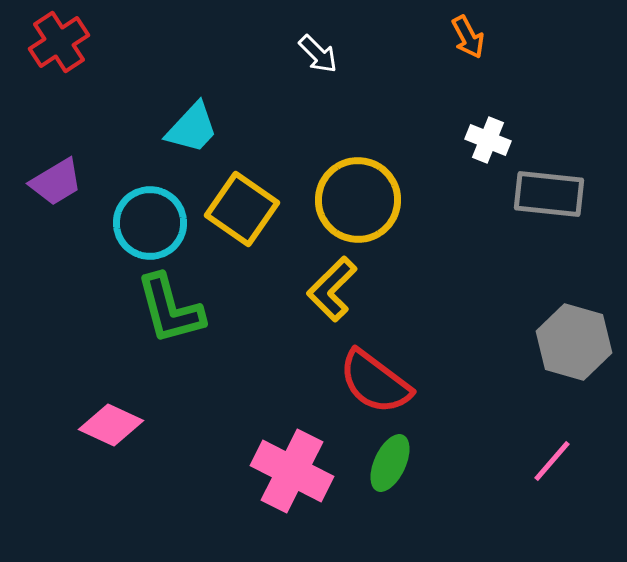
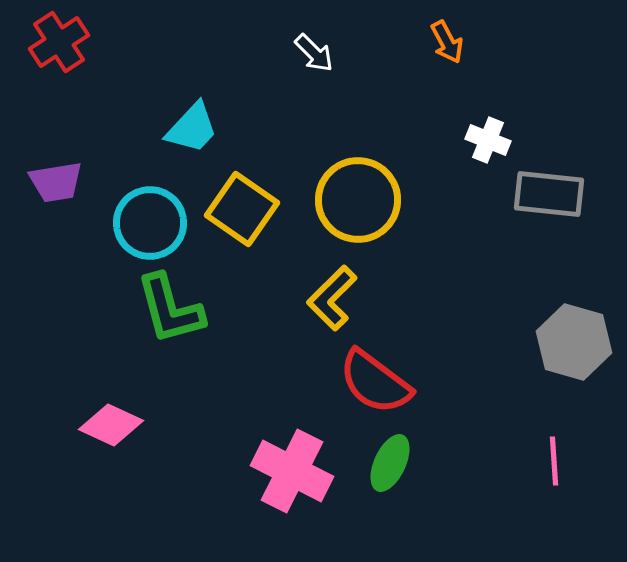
orange arrow: moved 21 px left, 5 px down
white arrow: moved 4 px left, 1 px up
purple trapezoid: rotated 22 degrees clockwise
yellow L-shape: moved 9 px down
pink line: moved 2 px right; rotated 45 degrees counterclockwise
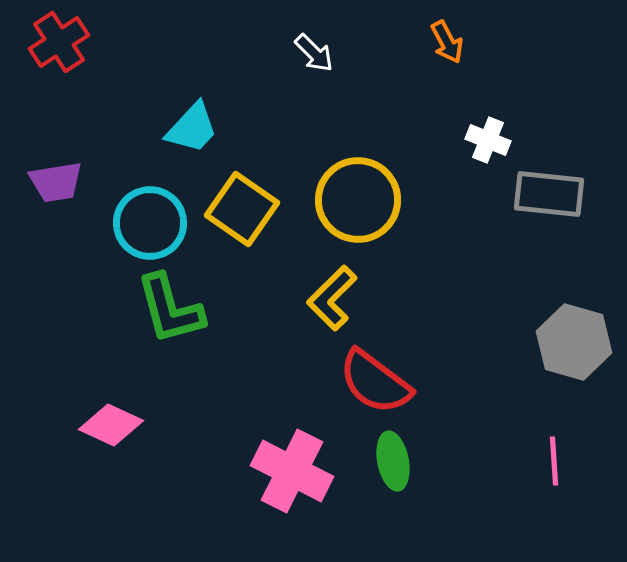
green ellipse: moved 3 px right, 2 px up; rotated 36 degrees counterclockwise
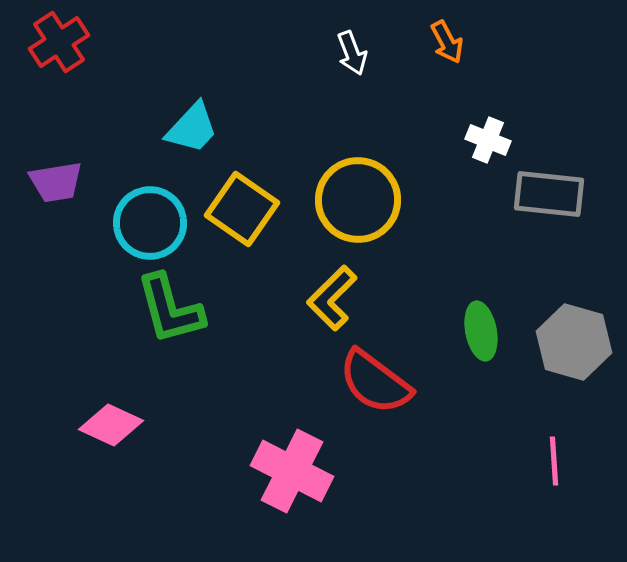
white arrow: moved 38 px right; rotated 24 degrees clockwise
green ellipse: moved 88 px right, 130 px up
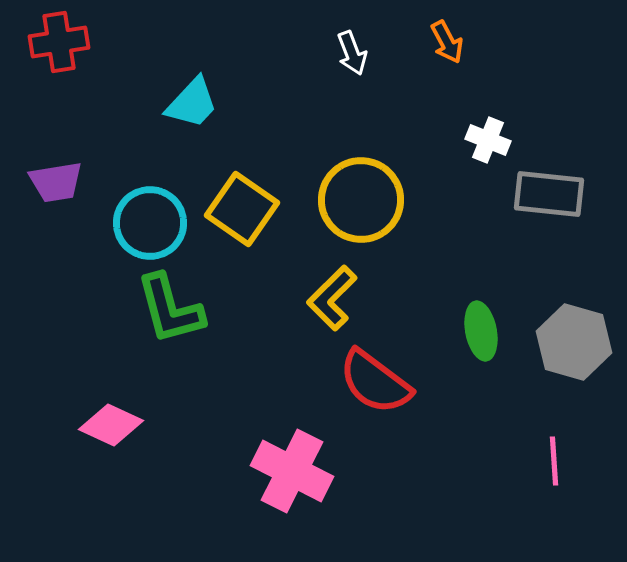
red cross: rotated 24 degrees clockwise
cyan trapezoid: moved 25 px up
yellow circle: moved 3 px right
